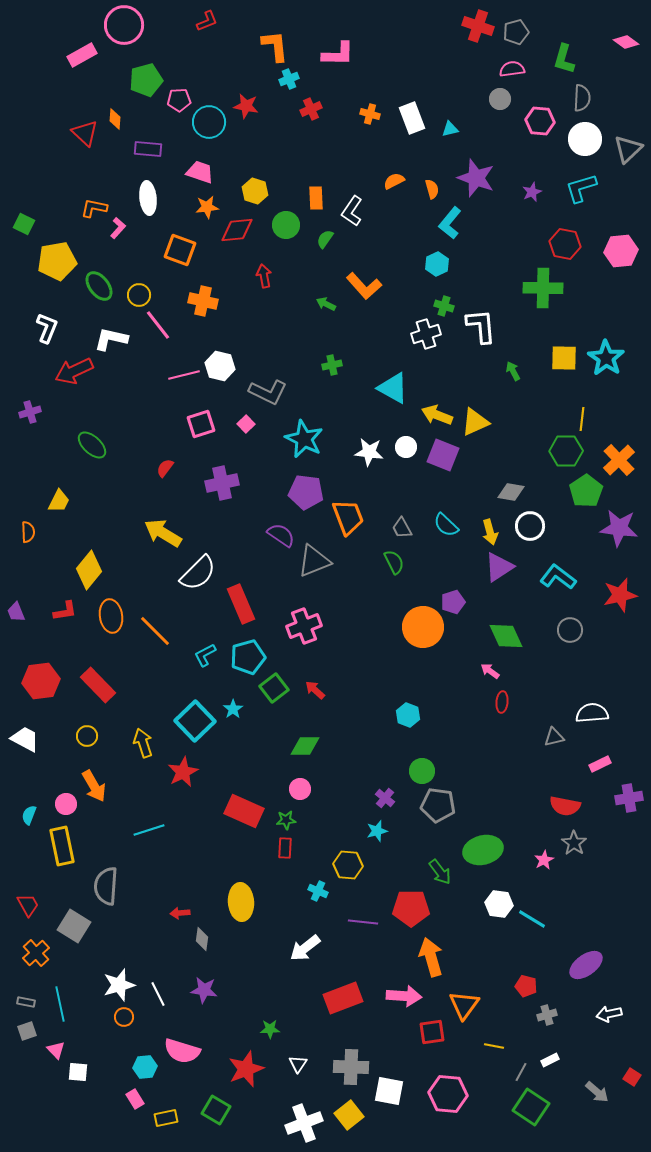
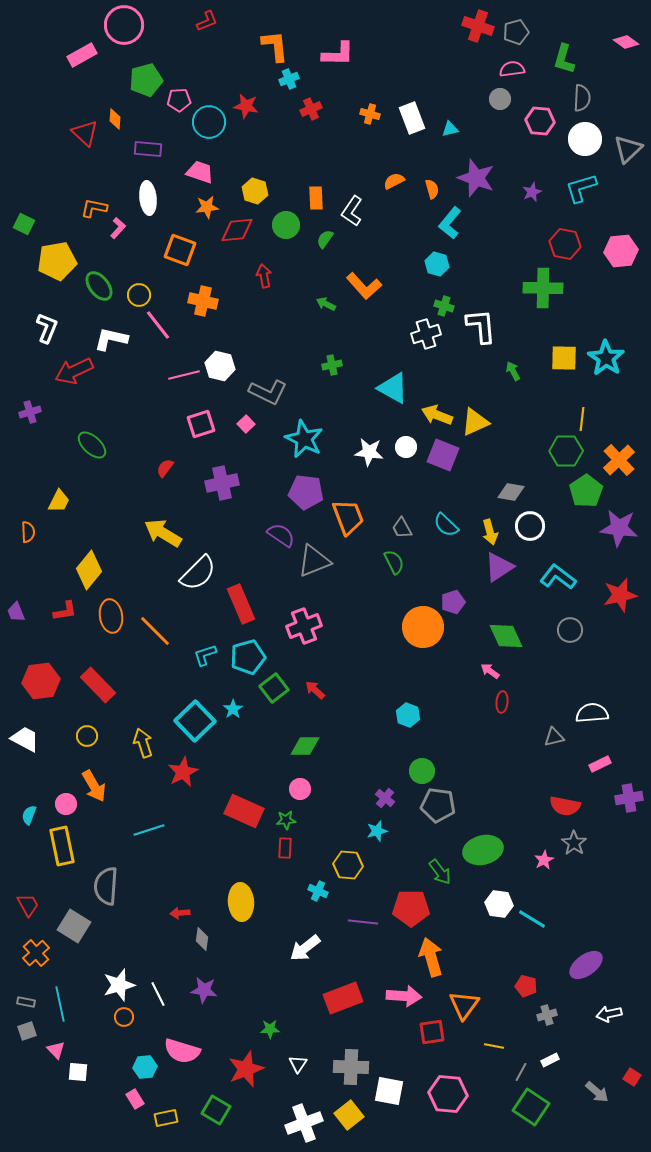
cyan hexagon at (437, 264): rotated 20 degrees counterclockwise
cyan L-shape at (205, 655): rotated 10 degrees clockwise
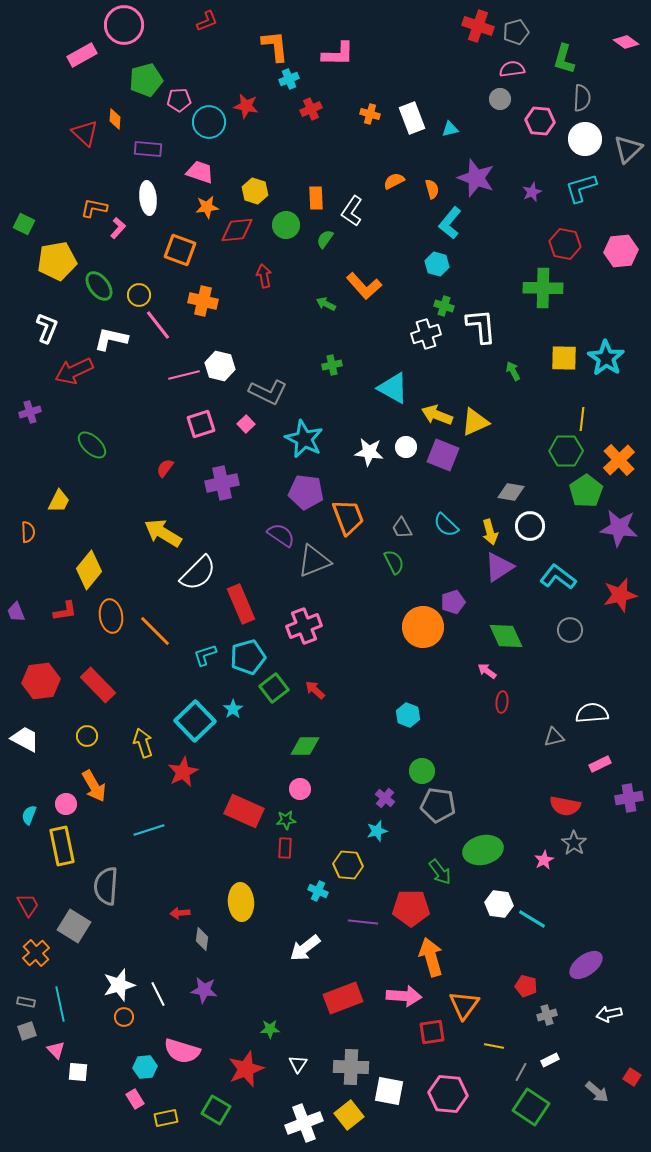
pink arrow at (490, 671): moved 3 px left
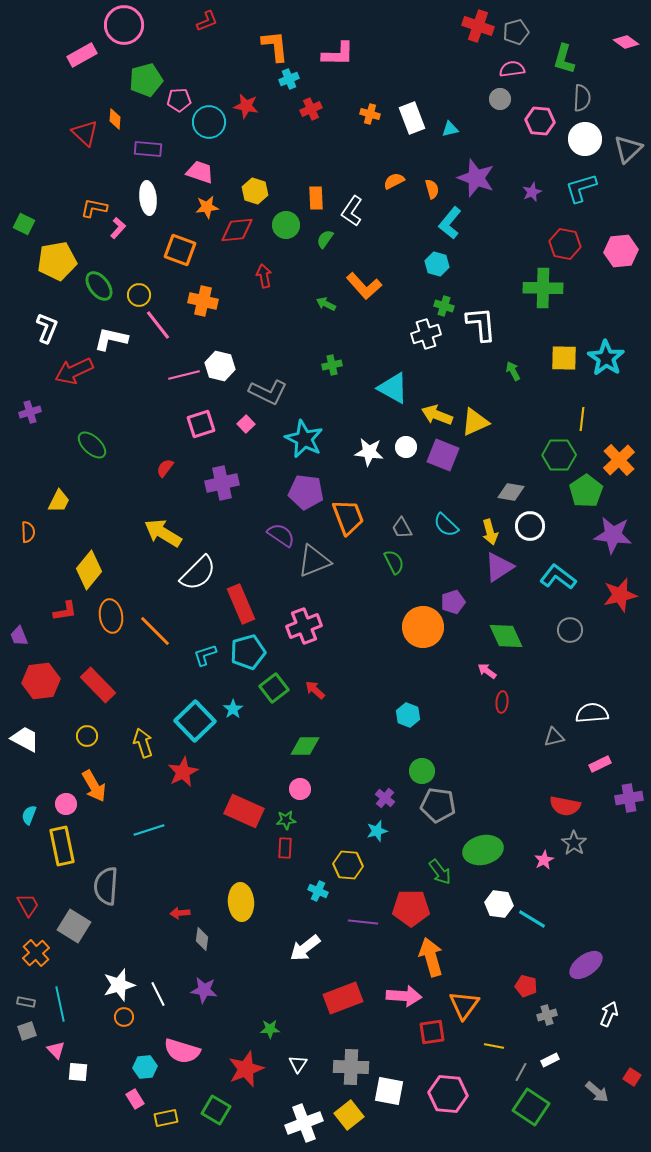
white L-shape at (481, 326): moved 2 px up
green hexagon at (566, 451): moved 7 px left, 4 px down
purple star at (619, 528): moved 6 px left, 7 px down
purple trapezoid at (16, 612): moved 3 px right, 24 px down
cyan pentagon at (248, 657): moved 5 px up
white arrow at (609, 1014): rotated 125 degrees clockwise
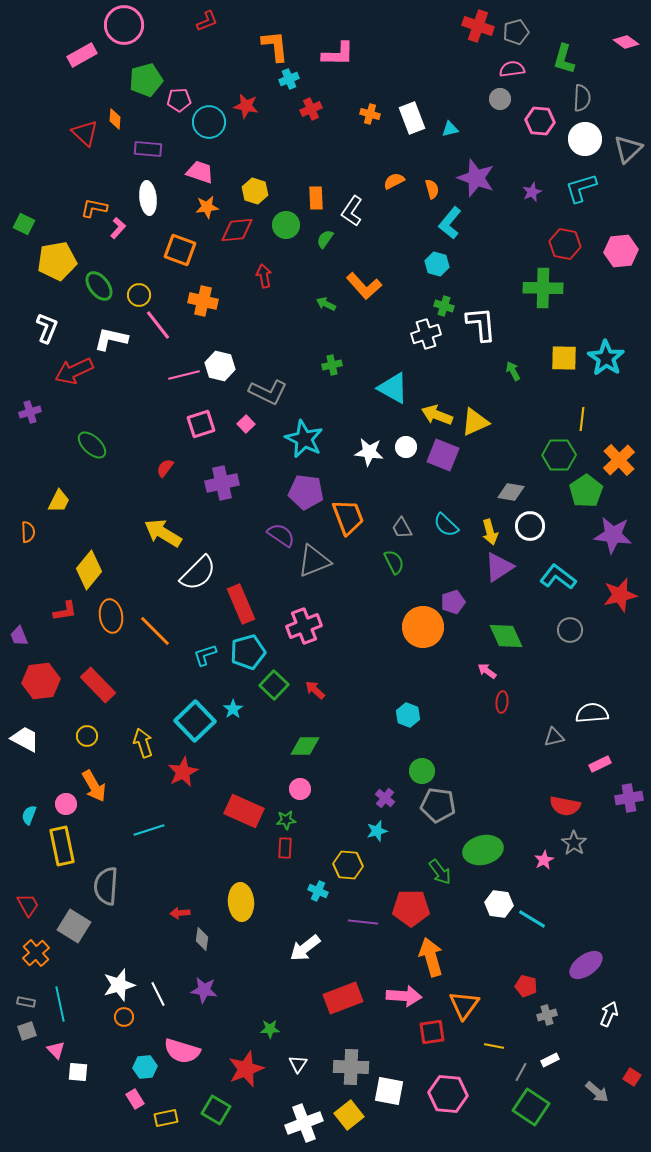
green square at (274, 688): moved 3 px up; rotated 8 degrees counterclockwise
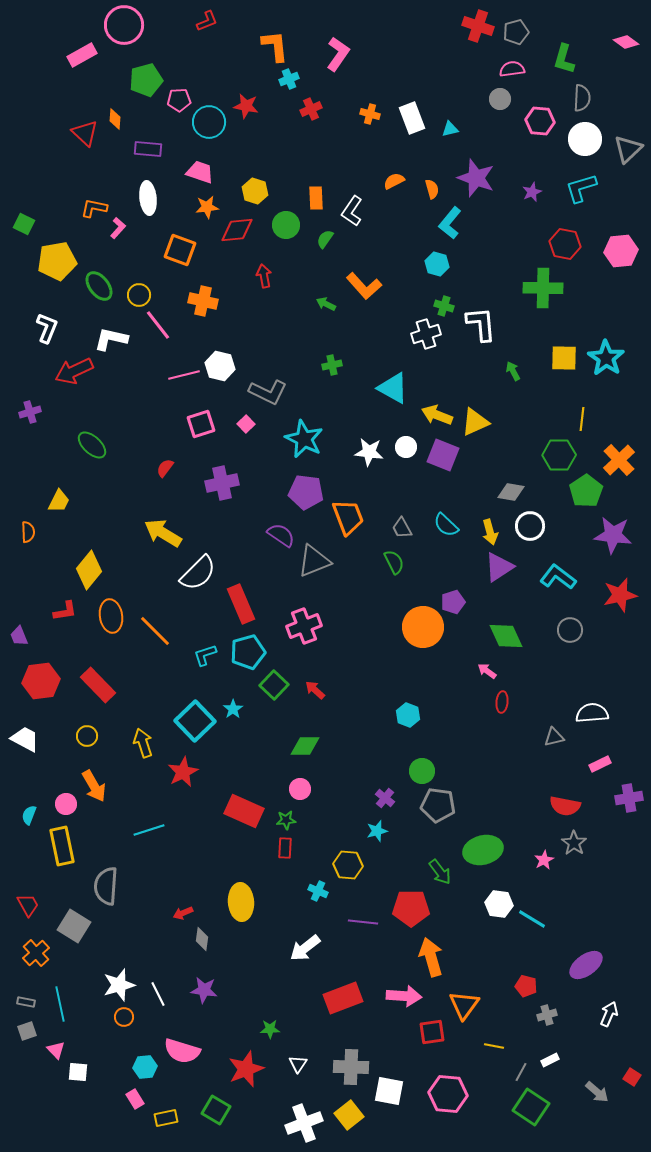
pink L-shape at (338, 54): rotated 56 degrees counterclockwise
red arrow at (180, 913): moved 3 px right; rotated 18 degrees counterclockwise
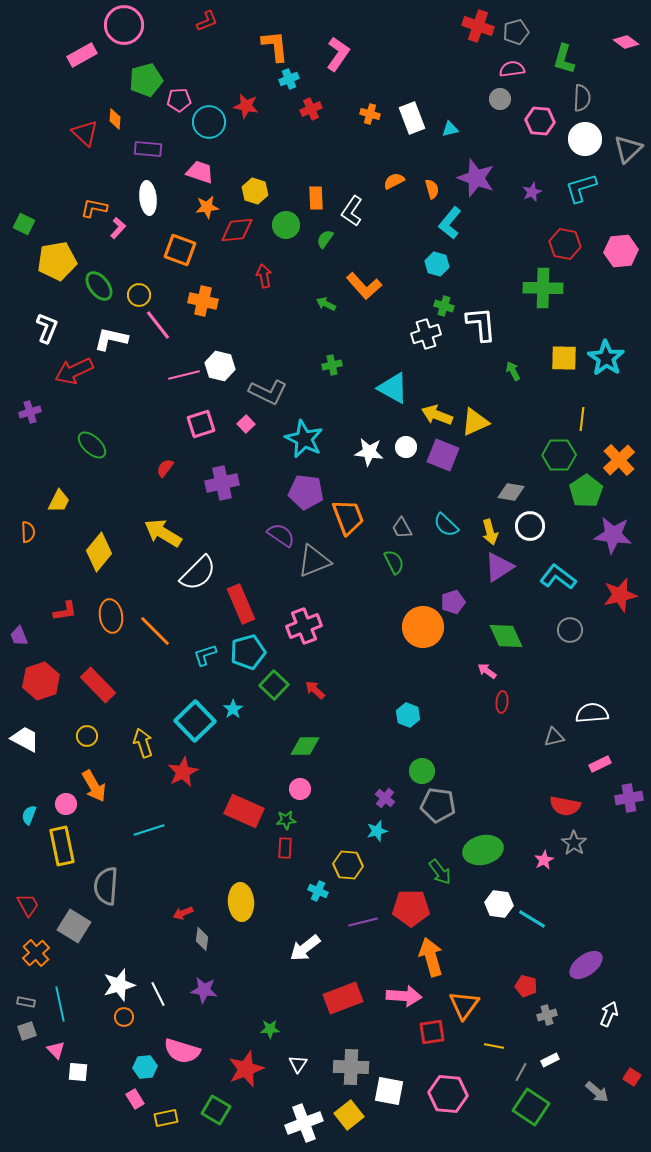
yellow diamond at (89, 570): moved 10 px right, 18 px up
red hexagon at (41, 681): rotated 12 degrees counterclockwise
purple line at (363, 922): rotated 20 degrees counterclockwise
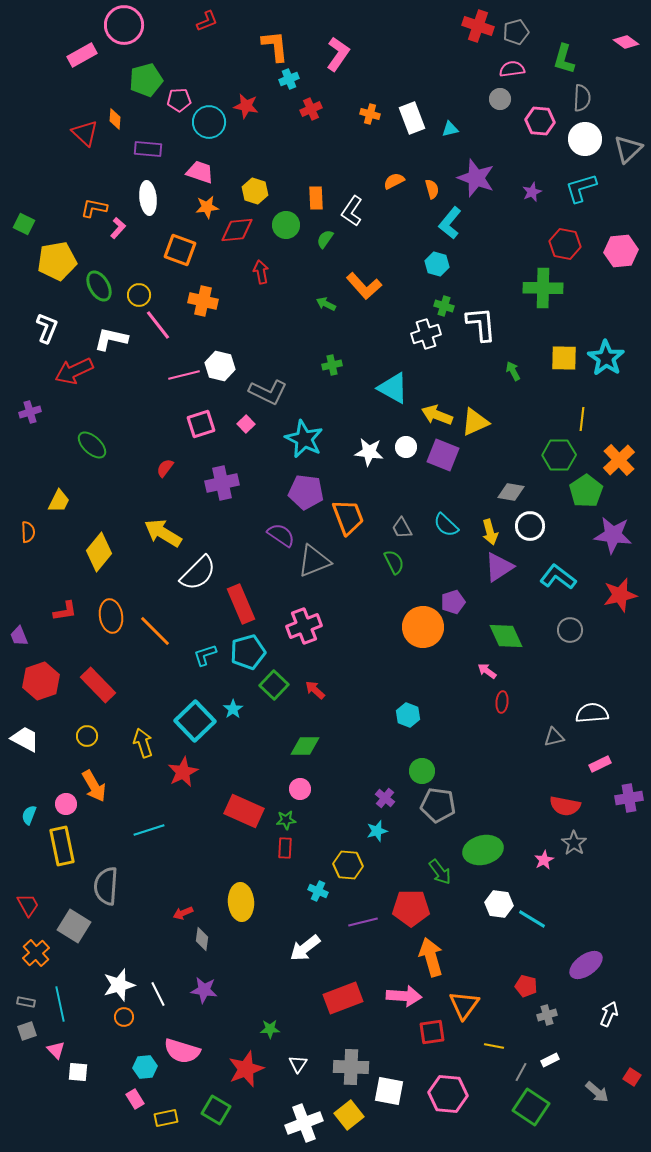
red arrow at (264, 276): moved 3 px left, 4 px up
green ellipse at (99, 286): rotated 8 degrees clockwise
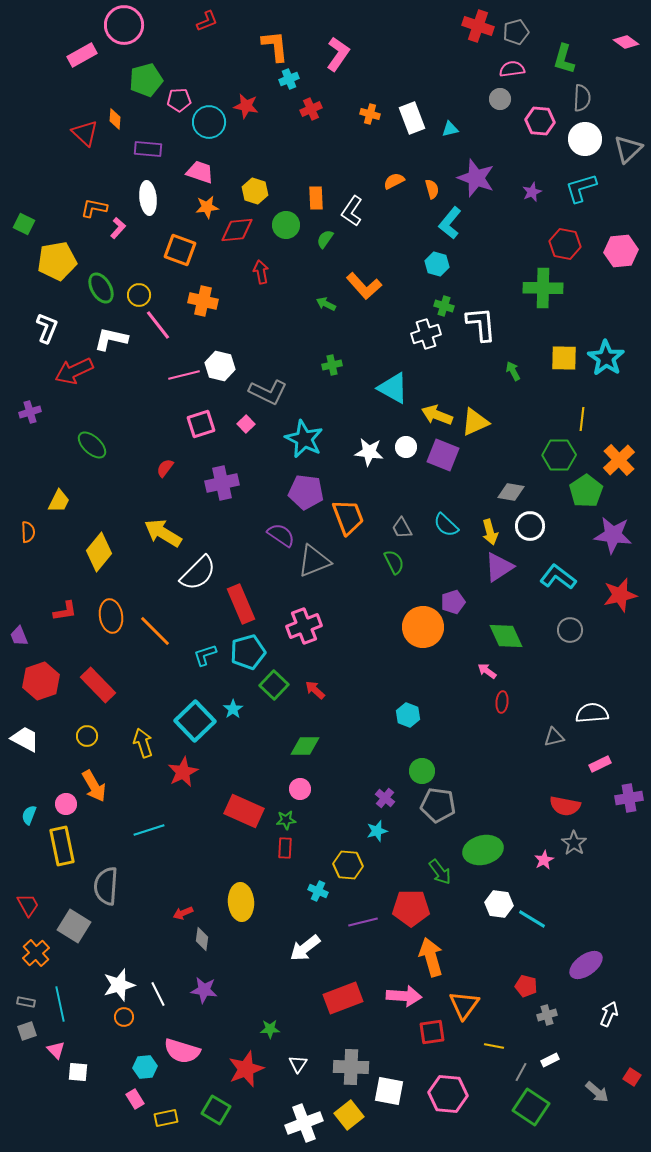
green ellipse at (99, 286): moved 2 px right, 2 px down
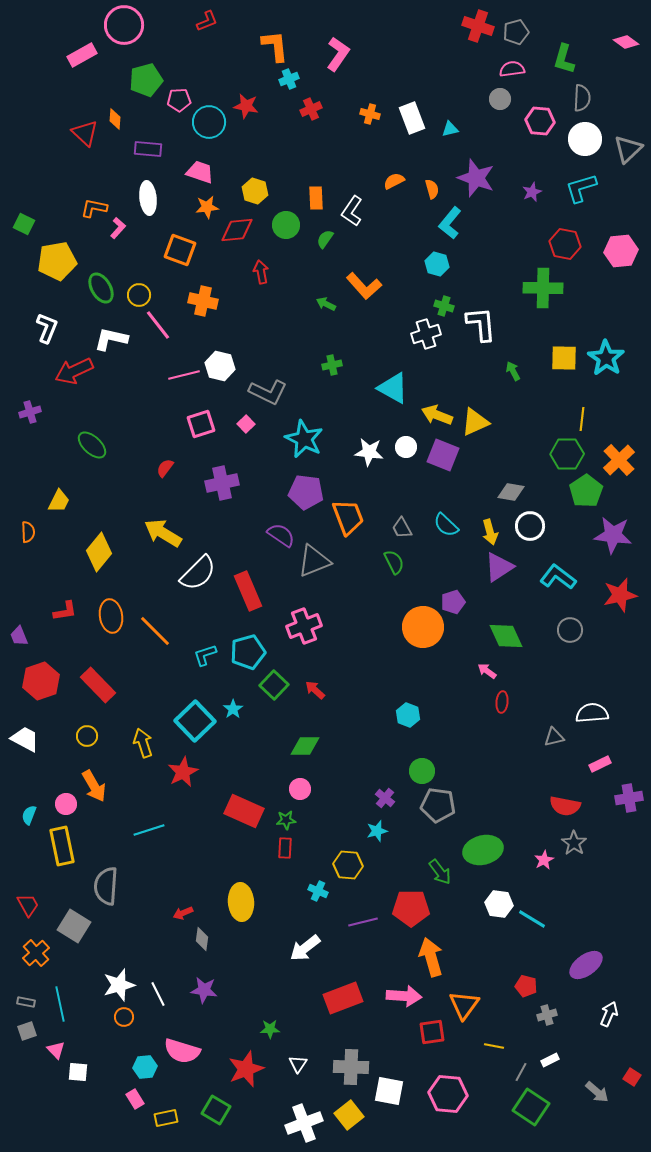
green hexagon at (559, 455): moved 8 px right, 1 px up
red rectangle at (241, 604): moved 7 px right, 13 px up
